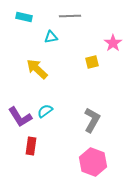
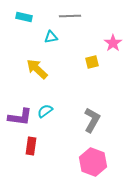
purple L-shape: rotated 50 degrees counterclockwise
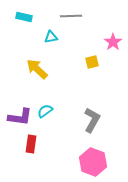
gray line: moved 1 px right
pink star: moved 1 px up
red rectangle: moved 2 px up
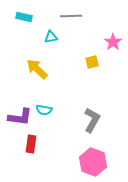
cyan semicircle: moved 1 px left, 1 px up; rotated 133 degrees counterclockwise
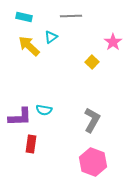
cyan triangle: rotated 24 degrees counterclockwise
yellow square: rotated 32 degrees counterclockwise
yellow arrow: moved 8 px left, 23 px up
purple L-shape: rotated 10 degrees counterclockwise
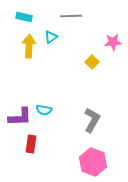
pink star: rotated 30 degrees clockwise
yellow arrow: rotated 50 degrees clockwise
